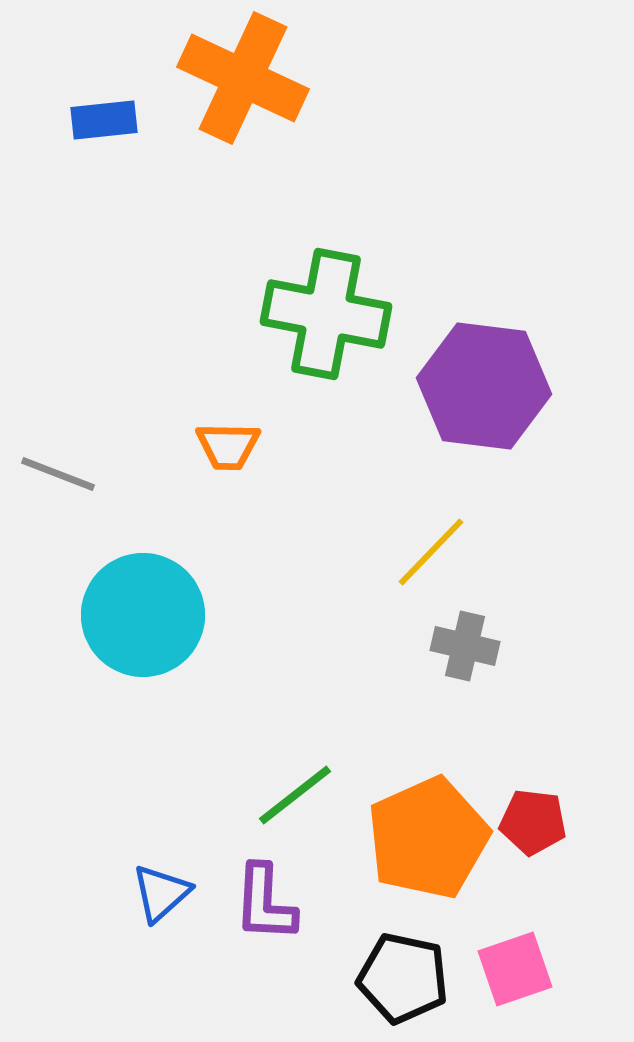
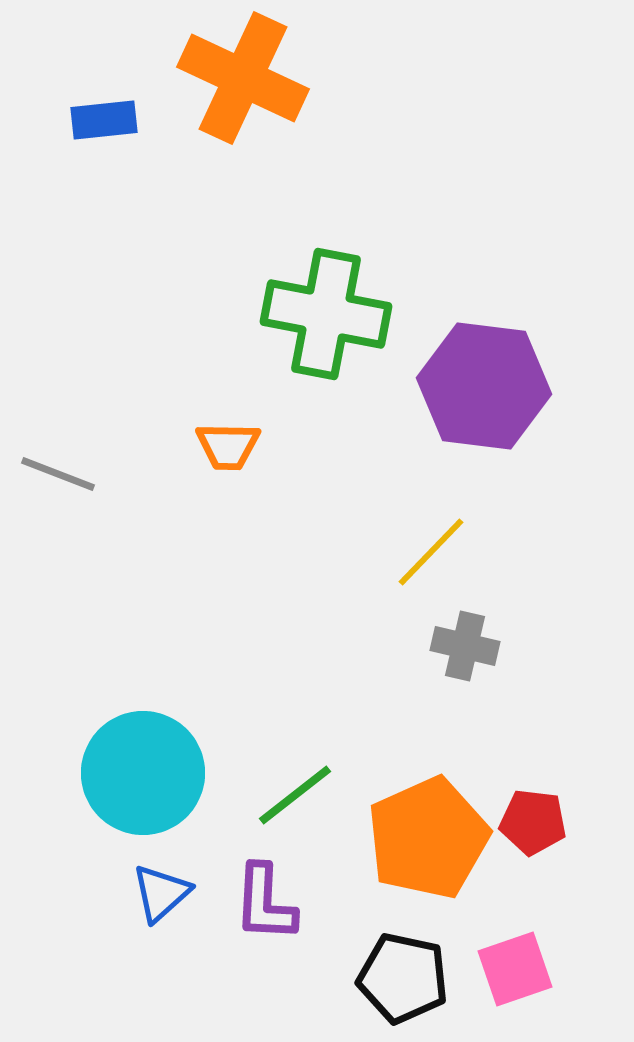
cyan circle: moved 158 px down
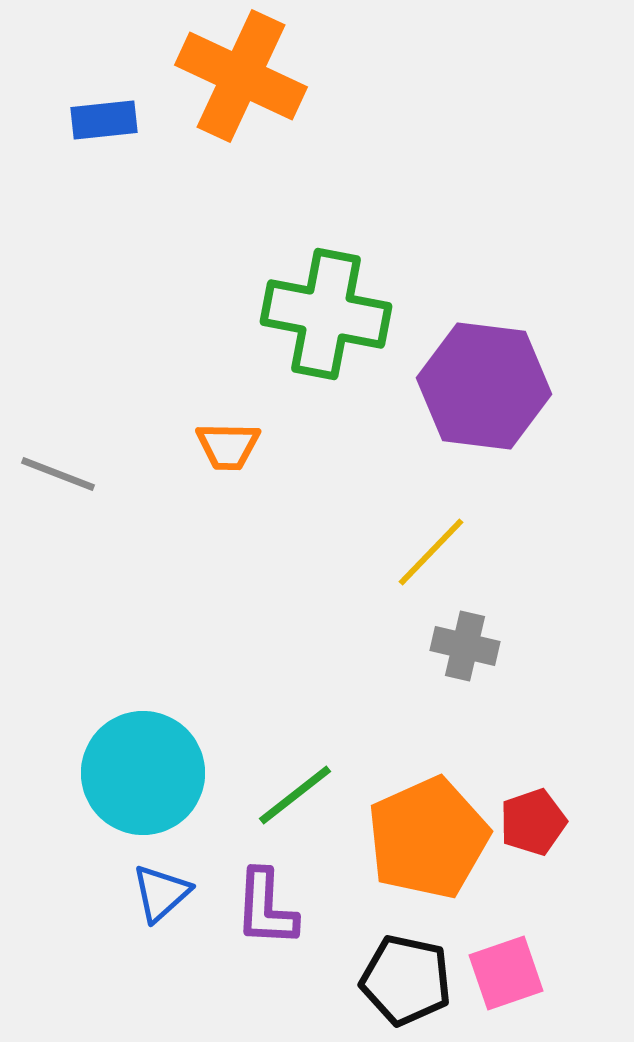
orange cross: moved 2 px left, 2 px up
red pentagon: rotated 26 degrees counterclockwise
purple L-shape: moved 1 px right, 5 px down
pink square: moved 9 px left, 4 px down
black pentagon: moved 3 px right, 2 px down
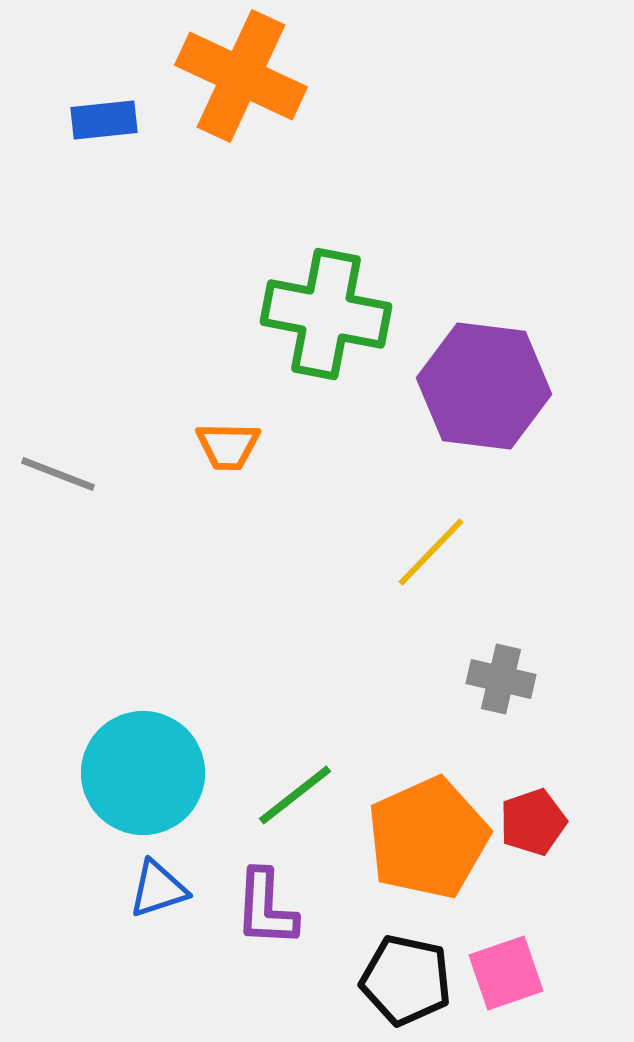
gray cross: moved 36 px right, 33 px down
blue triangle: moved 3 px left, 4 px up; rotated 24 degrees clockwise
